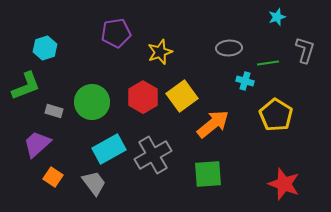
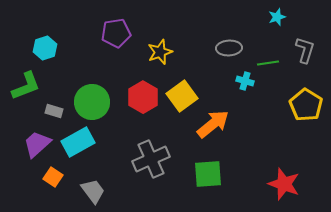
yellow pentagon: moved 30 px right, 10 px up
cyan rectangle: moved 31 px left, 7 px up
gray cross: moved 2 px left, 4 px down; rotated 6 degrees clockwise
gray trapezoid: moved 1 px left, 8 px down
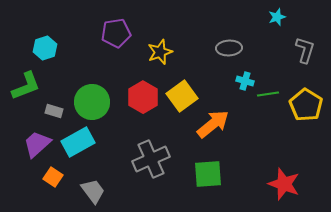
green line: moved 31 px down
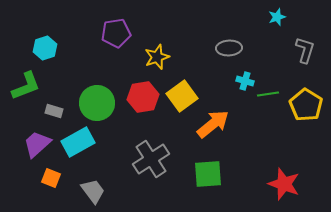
yellow star: moved 3 px left, 5 px down
red hexagon: rotated 20 degrees clockwise
green circle: moved 5 px right, 1 px down
gray cross: rotated 9 degrees counterclockwise
orange square: moved 2 px left, 1 px down; rotated 12 degrees counterclockwise
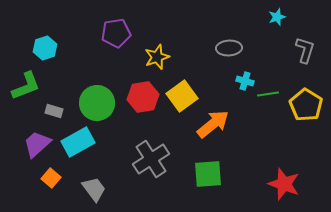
orange square: rotated 18 degrees clockwise
gray trapezoid: moved 1 px right, 2 px up
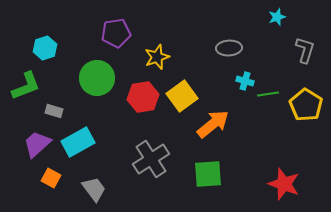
green circle: moved 25 px up
orange square: rotated 12 degrees counterclockwise
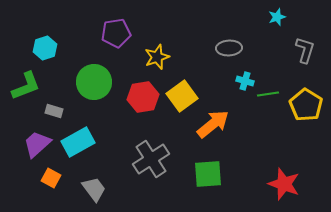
green circle: moved 3 px left, 4 px down
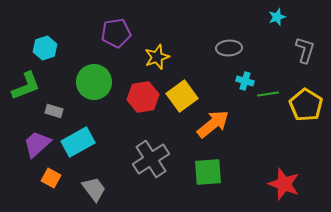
green square: moved 2 px up
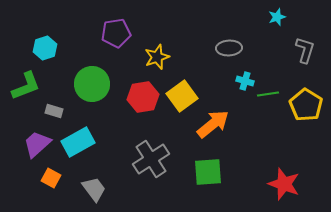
green circle: moved 2 px left, 2 px down
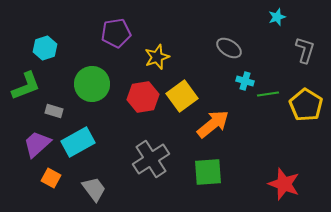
gray ellipse: rotated 35 degrees clockwise
